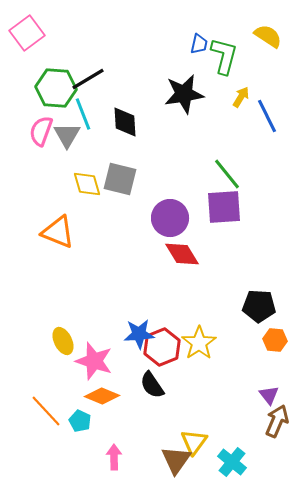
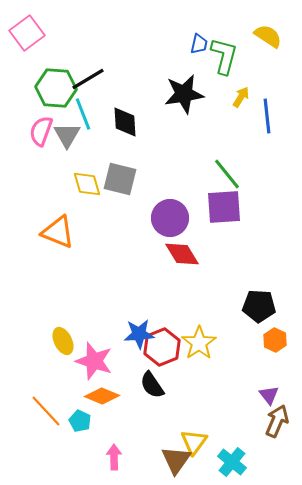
blue line: rotated 20 degrees clockwise
orange hexagon: rotated 20 degrees clockwise
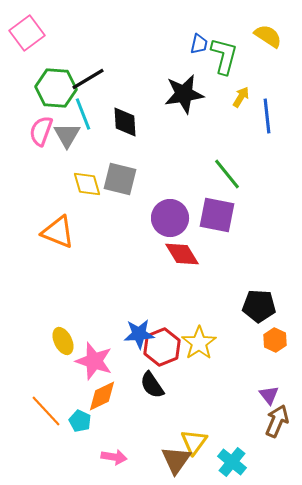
purple square: moved 7 px left, 8 px down; rotated 15 degrees clockwise
orange diamond: rotated 48 degrees counterclockwise
pink arrow: rotated 100 degrees clockwise
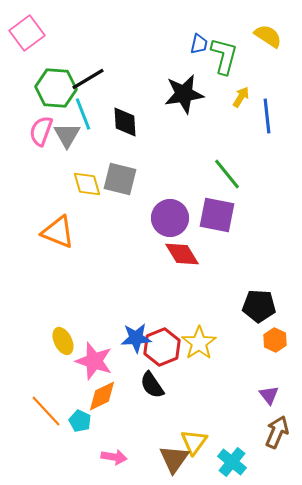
blue star: moved 3 px left, 4 px down
brown arrow: moved 11 px down
brown triangle: moved 2 px left, 1 px up
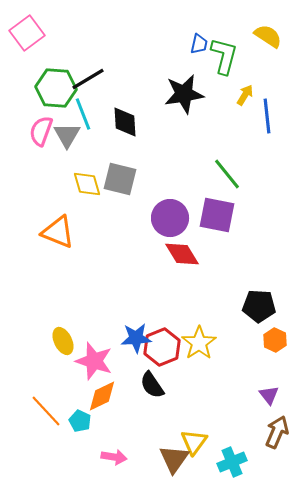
yellow arrow: moved 4 px right, 2 px up
cyan cross: rotated 28 degrees clockwise
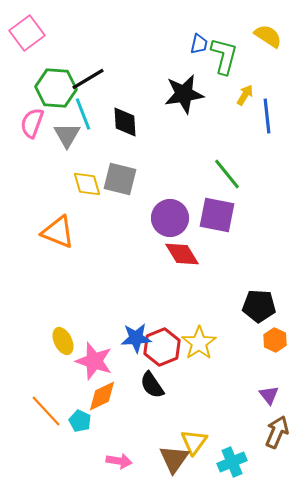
pink semicircle: moved 9 px left, 8 px up
pink arrow: moved 5 px right, 4 px down
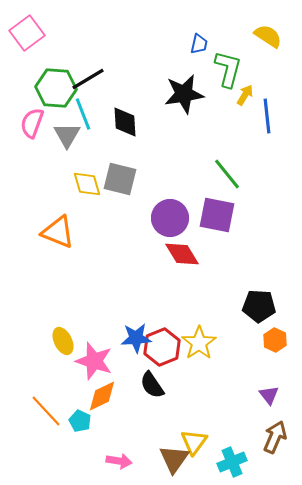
green L-shape: moved 4 px right, 13 px down
brown arrow: moved 2 px left, 5 px down
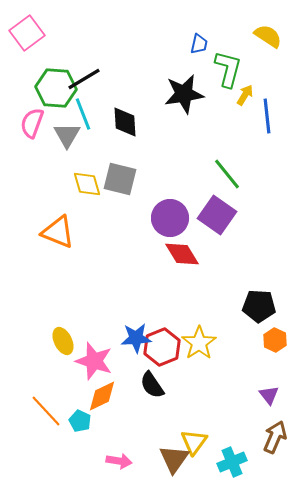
black line: moved 4 px left
purple square: rotated 24 degrees clockwise
